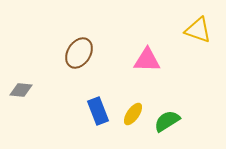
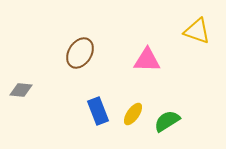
yellow triangle: moved 1 px left, 1 px down
brown ellipse: moved 1 px right
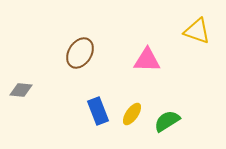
yellow ellipse: moved 1 px left
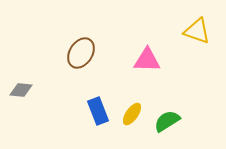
brown ellipse: moved 1 px right
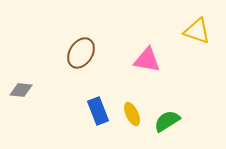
pink triangle: rotated 8 degrees clockwise
yellow ellipse: rotated 60 degrees counterclockwise
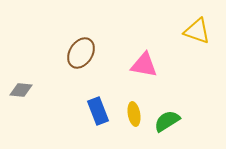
pink triangle: moved 3 px left, 5 px down
yellow ellipse: moved 2 px right; rotated 15 degrees clockwise
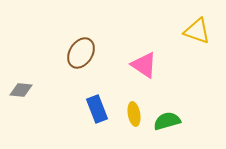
pink triangle: rotated 24 degrees clockwise
blue rectangle: moved 1 px left, 2 px up
green semicircle: rotated 16 degrees clockwise
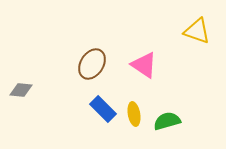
brown ellipse: moved 11 px right, 11 px down
blue rectangle: moved 6 px right; rotated 24 degrees counterclockwise
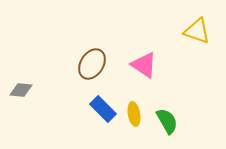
green semicircle: rotated 76 degrees clockwise
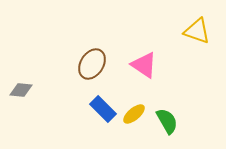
yellow ellipse: rotated 60 degrees clockwise
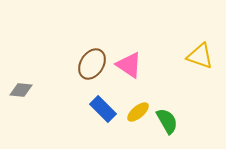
yellow triangle: moved 3 px right, 25 px down
pink triangle: moved 15 px left
yellow ellipse: moved 4 px right, 2 px up
